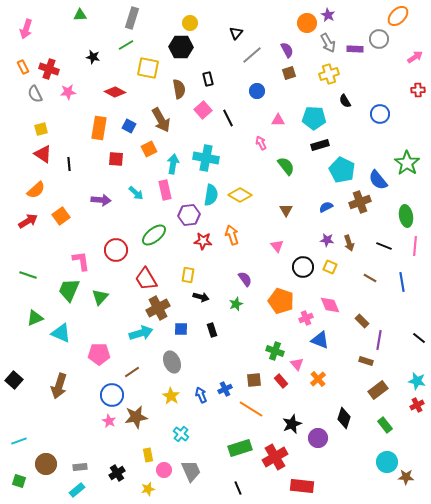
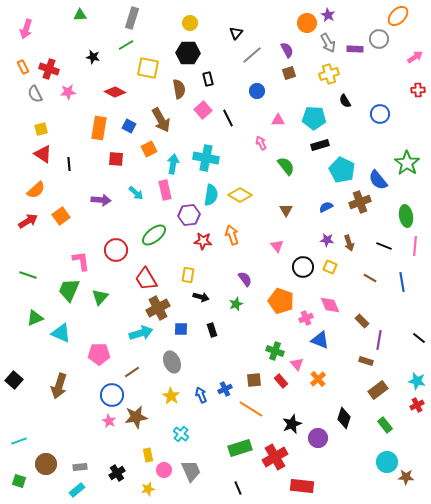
black hexagon at (181, 47): moved 7 px right, 6 px down
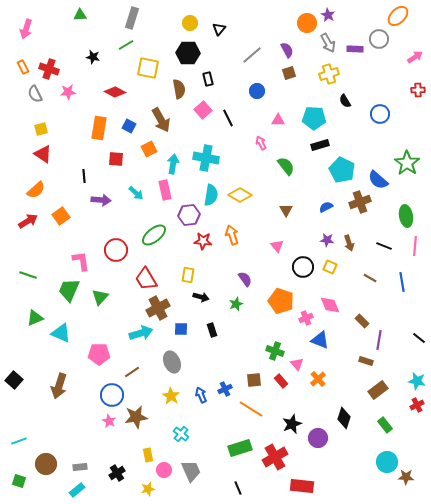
black triangle at (236, 33): moved 17 px left, 4 px up
black line at (69, 164): moved 15 px right, 12 px down
blue semicircle at (378, 180): rotated 10 degrees counterclockwise
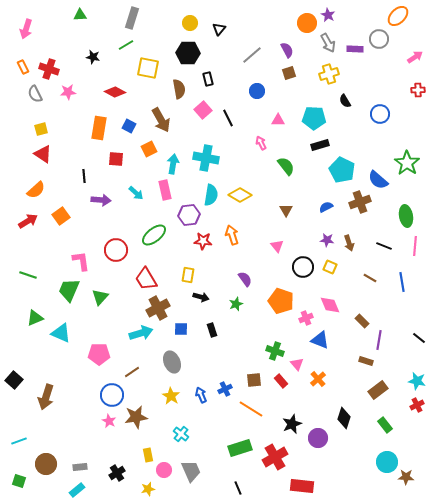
brown arrow at (59, 386): moved 13 px left, 11 px down
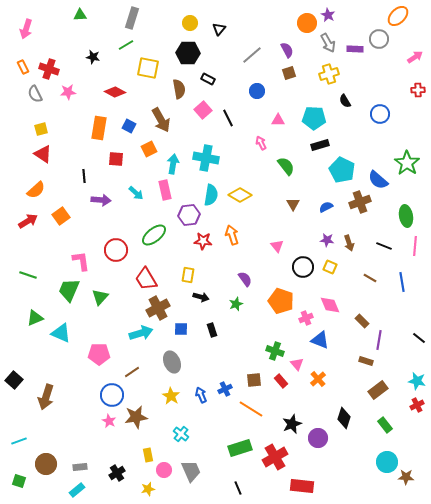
black rectangle at (208, 79): rotated 48 degrees counterclockwise
brown triangle at (286, 210): moved 7 px right, 6 px up
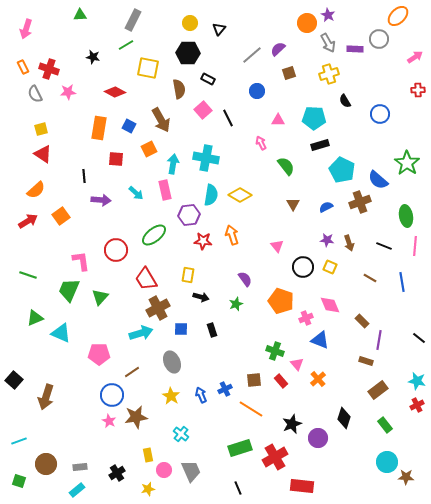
gray rectangle at (132, 18): moved 1 px right, 2 px down; rotated 10 degrees clockwise
purple semicircle at (287, 50): moved 9 px left, 1 px up; rotated 105 degrees counterclockwise
